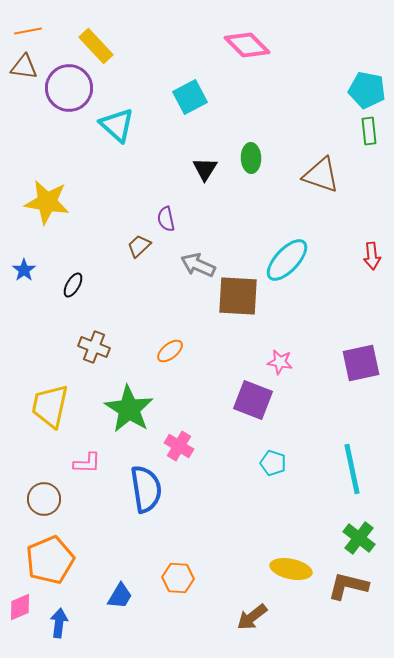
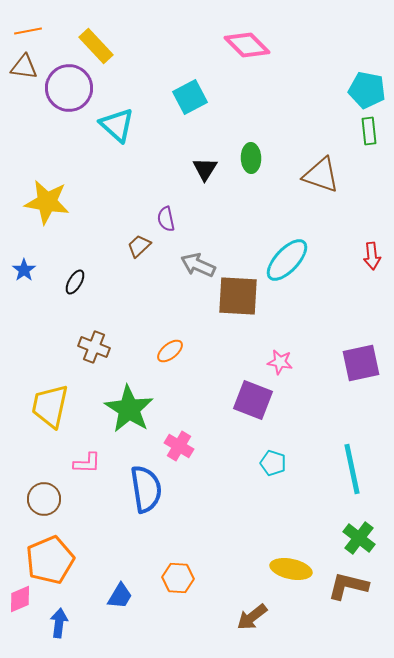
black ellipse at (73, 285): moved 2 px right, 3 px up
pink diamond at (20, 607): moved 8 px up
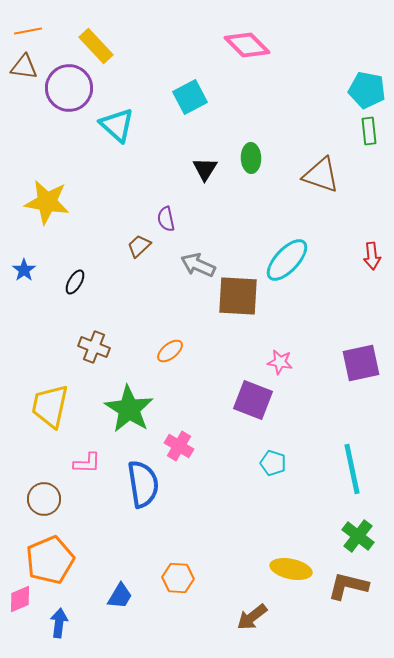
blue semicircle at (146, 489): moved 3 px left, 5 px up
green cross at (359, 538): moved 1 px left, 2 px up
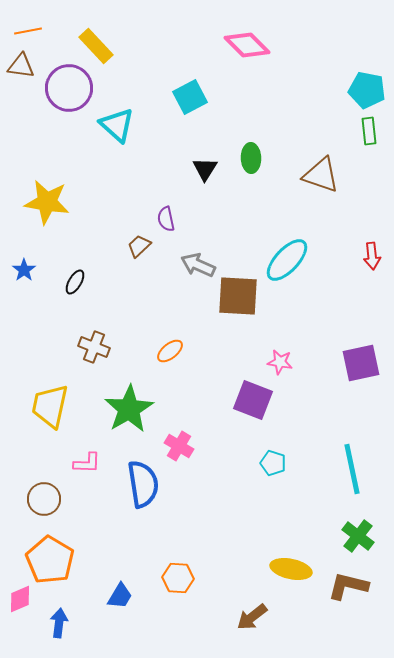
brown triangle at (24, 67): moved 3 px left, 1 px up
green star at (129, 409): rotated 9 degrees clockwise
orange pentagon at (50, 560): rotated 18 degrees counterclockwise
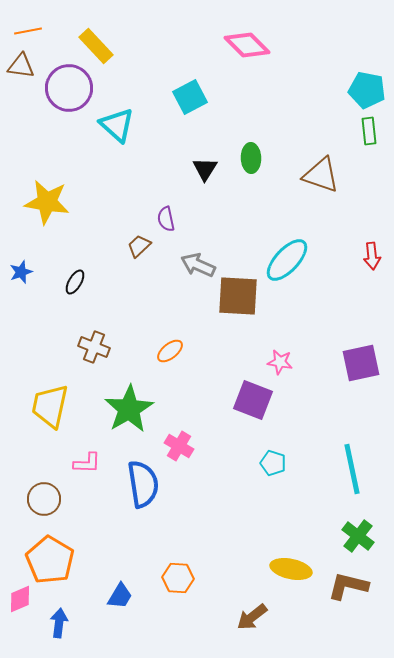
blue star at (24, 270): moved 3 px left, 2 px down; rotated 15 degrees clockwise
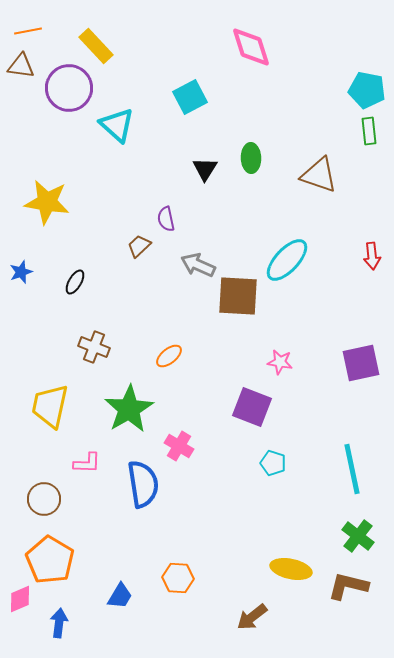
pink diamond at (247, 45): moved 4 px right, 2 px down; rotated 27 degrees clockwise
brown triangle at (321, 175): moved 2 px left
orange ellipse at (170, 351): moved 1 px left, 5 px down
purple square at (253, 400): moved 1 px left, 7 px down
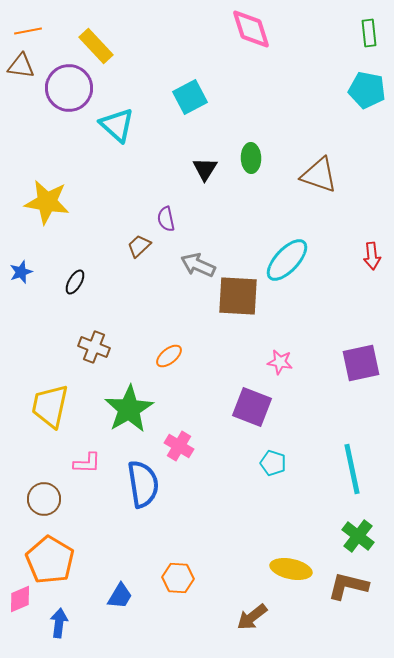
pink diamond at (251, 47): moved 18 px up
green rectangle at (369, 131): moved 98 px up
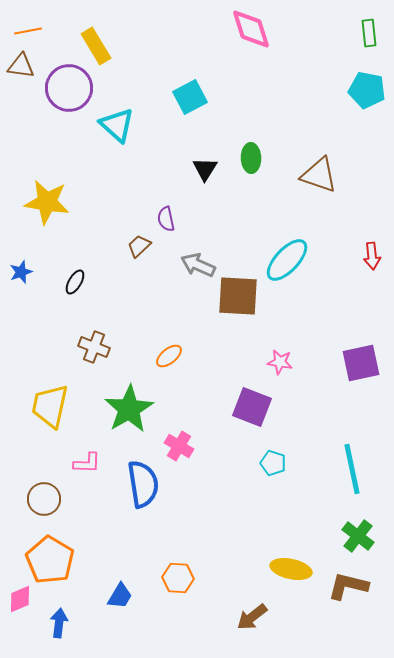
yellow rectangle at (96, 46): rotated 12 degrees clockwise
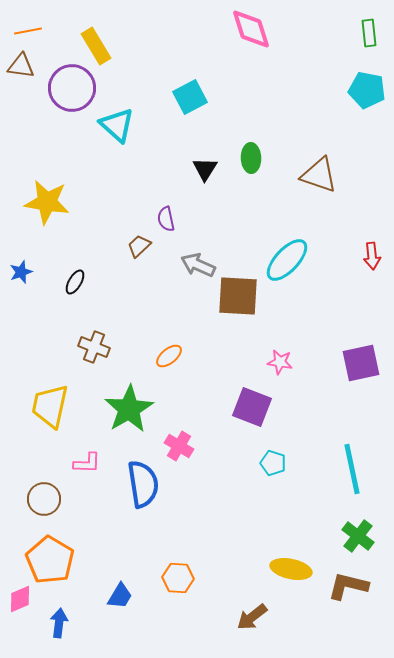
purple circle at (69, 88): moved 3 px right
